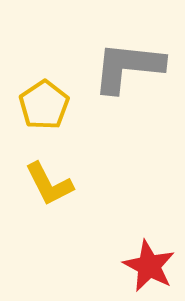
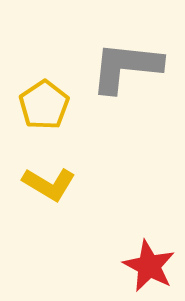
gray L-shape: moved 2 px left
yellow L-shape: rotated 32 degrees counterclockwise
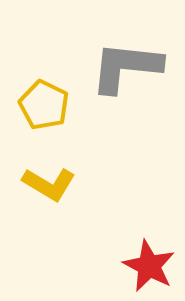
yellow pentagon: rotated 12 degrees counterclockwise
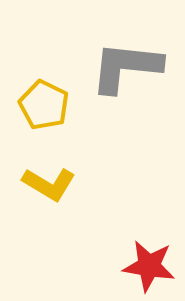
red star: rotated 18 degrees counterclockwise
